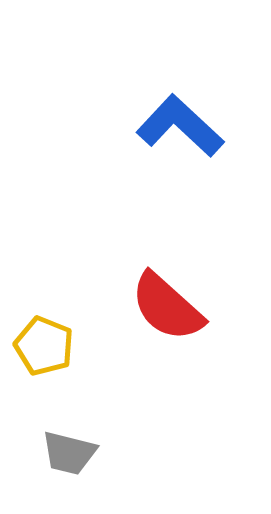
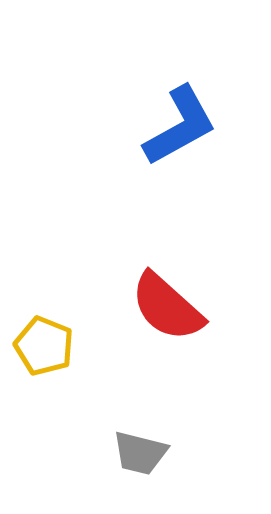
blue L-shape: rotated 108 degrees clockwise
gray trapezoid: moved 71 px right
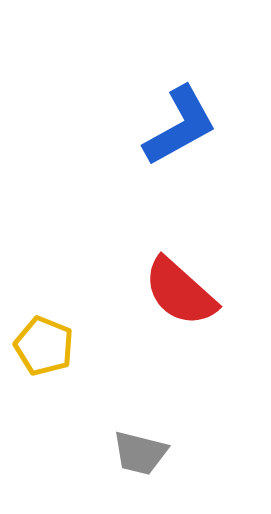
red semicircle: moved 13 px right, 15 px up
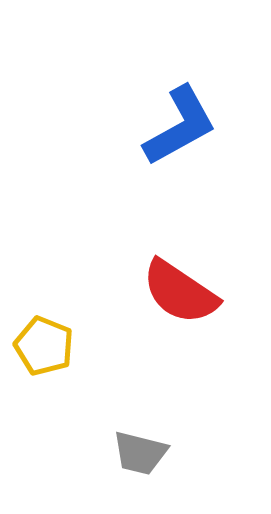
red semicircle: rotated 8 degrees counterclockwise
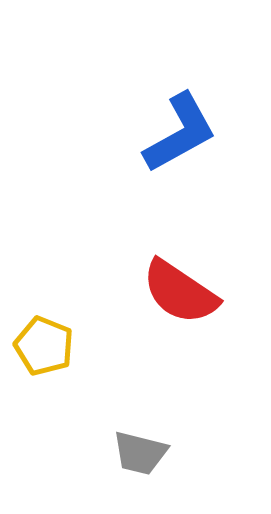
blue L-shape: moved 7 px down
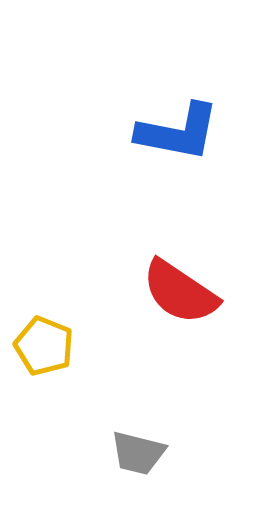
blue L-shape: moved 2 px left, 1 px up; rotated 40 degrees clockwise
gray trapezoid: moved 2 px left
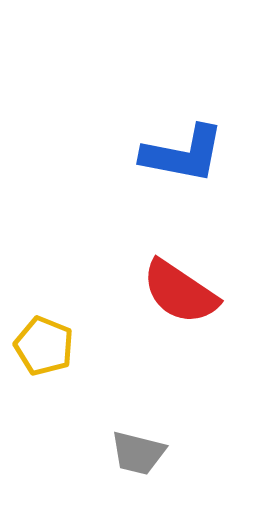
blue L-shape: moved 5 px right, 22 px down
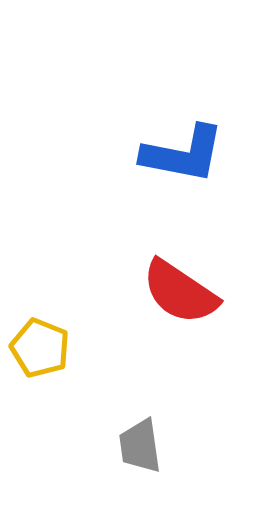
yellow pentagon: moved 4 px left, 2 px down
gray trapezoid: moved 2 px right, 7 px up; rotated 68 degrees clockwise
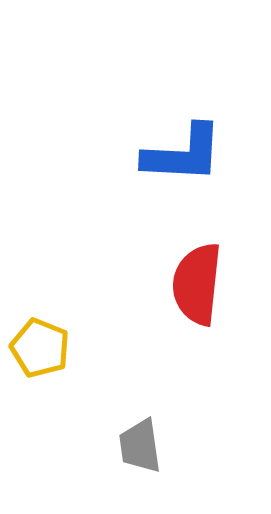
blue L-shape: rotated 8 degrees counterclockwise
red semicircle: moved 17 px right, 8 px up; rotated 62 degrees clockwise
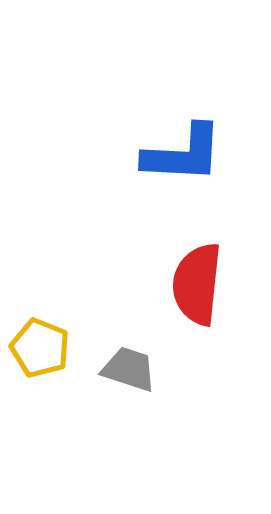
gray trapezoid: moved 11 px left, 77 px up; rotated 116 degrees clockwise
